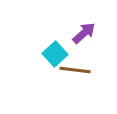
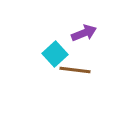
purple arrow: rotated 20 degrees clockwise
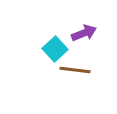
cyan square: moved 5 px up
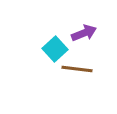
brown line: moved 2 px right, 1 px up
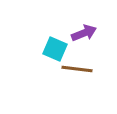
cyan square: rotated 25 degrees counterclockwise
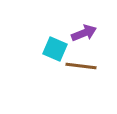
brown line: moved 4 px right, 3 px up
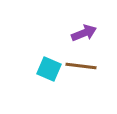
cyan square: moved 6 px left, 20 px down
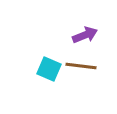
purple arrow: moved 1 px right, 2 px down
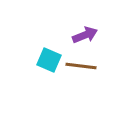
cyan square: moved 9 px up
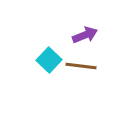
cyan square: rotated 20 degrees clockwise
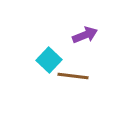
brown line: moved 8 px left, 10 px down
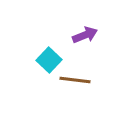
brown line: moved 2 px right, 4 px down
